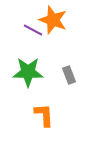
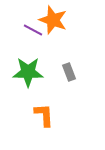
gray rectangle: moved 3 px up
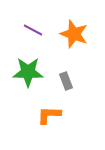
orange star: moved 21 px right, 14 px down
gray rectangle: moved 3 px left, 9 px down
orange L-shape: moved 5 px right; rotated 85 degrees counterclockwise
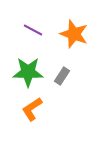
gray rectangle: moved 4 px left, 5 px up; rotated 54 degrees clockwise
orange L-shape: moved 17 px left, 6 px up; rotated 35 degrees counterclockwise
